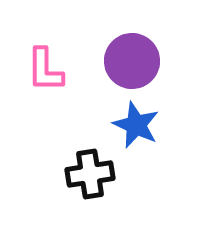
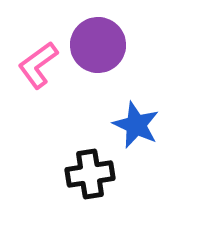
purple circle: moved 34 px left, 16 px up
pink L-shape: moved 7 px left, 5 px up; rotated 54 degrees clockwise
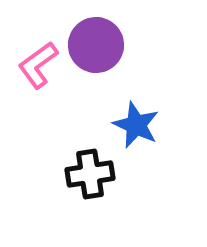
purple circle: moved 2 px left
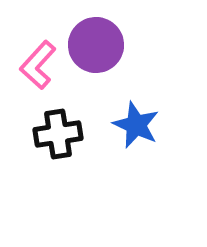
pink L-shape: rotated 12 degrees counterclockwise
black cross: moved 32 px left, 40 px up
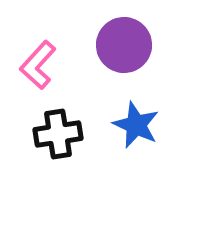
purple circle: moved 28 px right
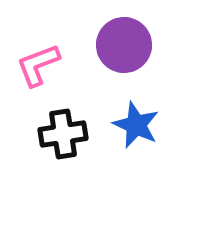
pink L-shape: rotated 27 degrees clockwise
black cross: moved 5 px right
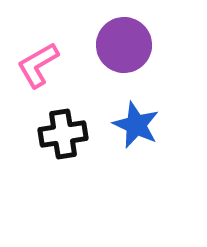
pink L-shape: rotated 9 degrees counterclockwise
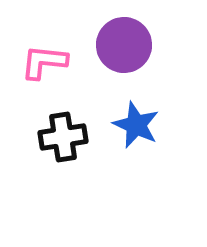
pink L-shape: moved 6 px right, 3 px up; rotated 36 degrees clockwise
black cross: moved 3 px down
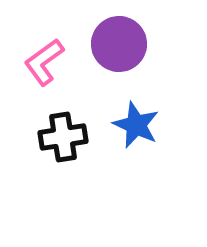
purple circle: moved 5 px left, 1 px up
pink L-shape: rotated 42 degrees counterclockwise
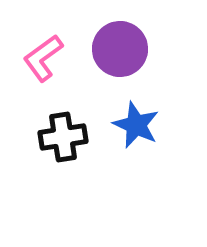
purple circle: moved 1 px right, 5 px down
pink L-shape: moved 1 px left, 4 px up
